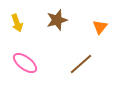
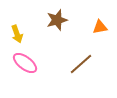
yellow arrow: moved 11 px down
orange triangle: rotated 42 degrees clockwise
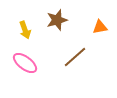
yellow arrow: moved 8 px right, 4 px up
brown line: moved 6 px left, 7 px up
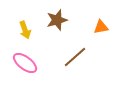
orange triangle: moved 1 px right
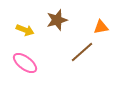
yellow arrow: rotated 48 degrees counterclockwise
brown line: moved 7 px right, 5 px up
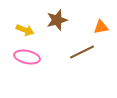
brown line: rotated 15 degrees clockwise
pink ellipse: moved 2 px right, 6 px up; rotated 25 degrees counterclockwise
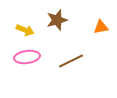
brown line: moved 11 px left, 9 px down
pink ellipse: rotated 20 degrees counterclockwise
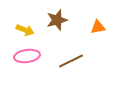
orange triangle: moved 3 px left
pink ellipse: moved 1 px up
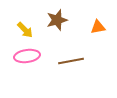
yellow arrow: rotated 24 degrees clockwise
brown line: rotated 15 degrees clockwise
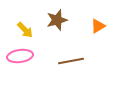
orange triangle: moved 1 px up; rotated 21 degrees counterclockwise
pink ellipse: moved 7 px left
